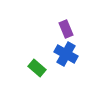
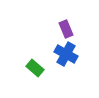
green rectangle: moved 2 px left
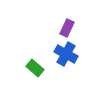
purple rectangle: moved 1 px right, 1 px up; rotated 48 degrees clockwise
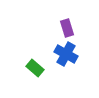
purple rectangle: rotated 42 degrees counterclockwise
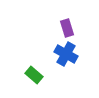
green rectangle: moved 1 px left, 7 px down
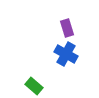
green rectangle: moved 11 px down
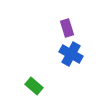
blue cross: moved 5 px right
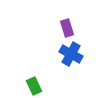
green rectangle: rotated 24 degrees clockwise
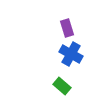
green rectangle: moved 28 px right; rotated 24 degrees counterclockwise
